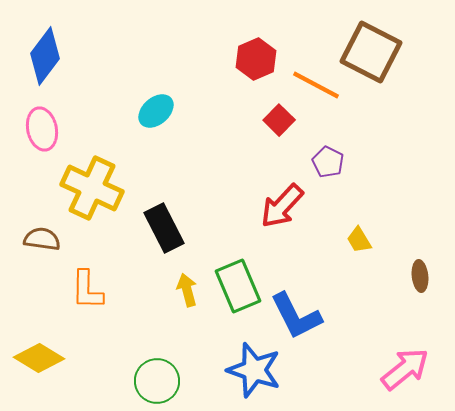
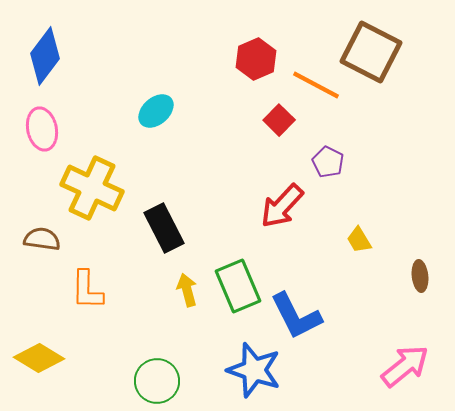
pink arrow: moved 3 px up
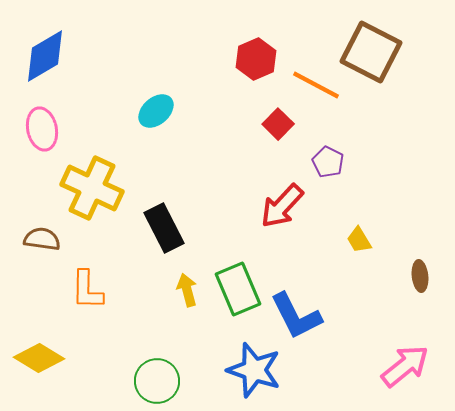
blue diamond: rotated 22 degrees clockwise
red square: moved 1 px left, 4 px down
green rectangle: moved 3 px down
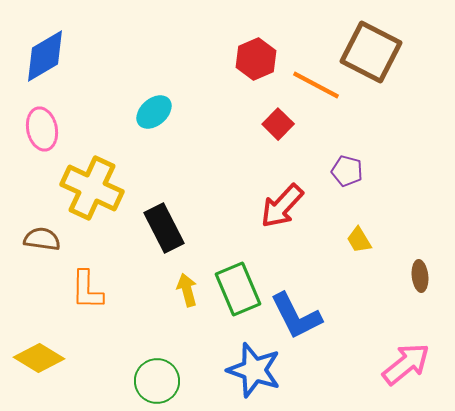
cyan ellipse: moved 2 px left, 1 px down
purple pentagon: moved 19 px right, 9 px down; rotated 12 degrees counterclockwise
pink arrow: moved 1 px right, 2 px up
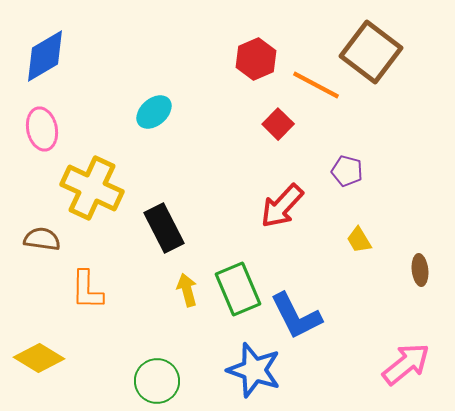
brown square: rotated 10 degrees clockwise
brown ellipse: moved 6 px up
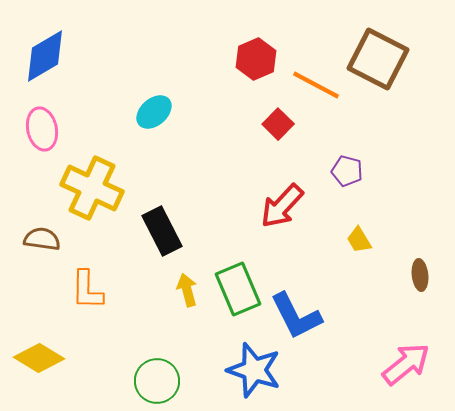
brown square: moved 7 px right, 7 px down; rotated 10 degrees counterclockwise
black rectangle: moved 2 px left, 3 px down
brown ellipse: moved 5 px down
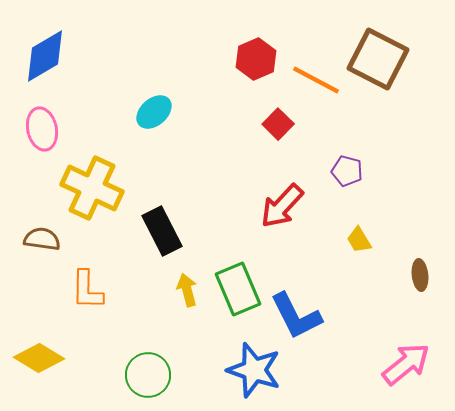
orange line: moved 5 px up
green circle: moved 9 px left, 6 px up
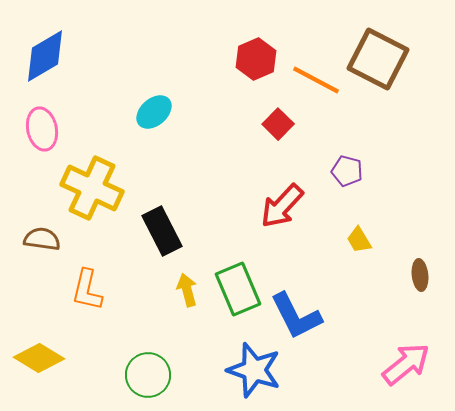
orange L-shape: rotated 12 degrees clockwise
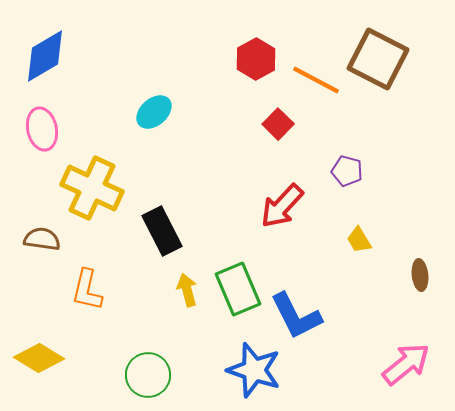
red hexagon: rotated 6 degrees counterclockwise
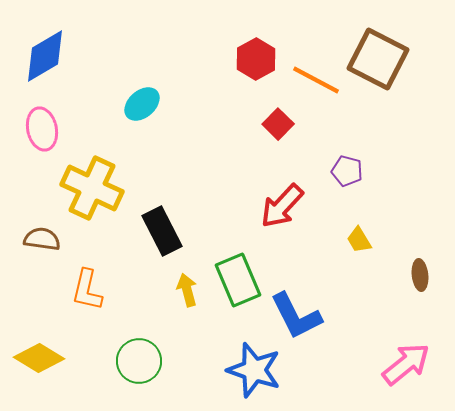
cyan ellipse: moved 12 px left, 8 px up
green rectangle: moved 9 px up
green circle: moved 9 px left, 14 px up
